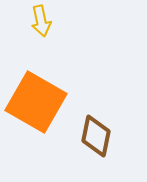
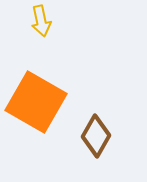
brown diamond: rotated 18 degrees clockwise
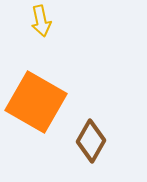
brown diamond: moved 5 px left, 5 px down
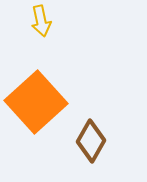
orange square: rotated 18 degrees clockwise
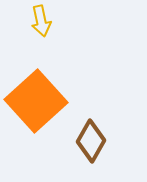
orange square: moved 1 px up
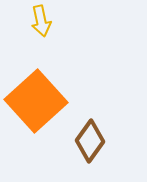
brown diamond: moved 1 px left; rotated 6 degrees clockwise
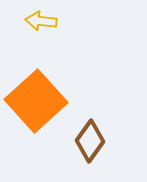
yellow arrow: rotated 108 degrees clockwise
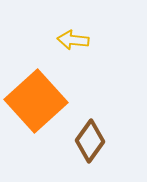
yellow arrow: moved 32 px right, 19 px down
